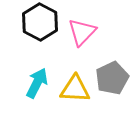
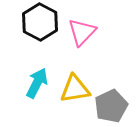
gray pentagon: moved 1 px left, 28 px down
yellow triangle: rotated 12 degrees counterclockwise
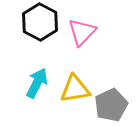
gray pentagon: moved 1 px up
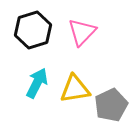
black hexagon: moved 7 px left, 8 px down; rotated 15 degrees clockwise
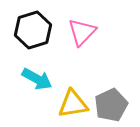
cyan arrow: moved 4 px up; rotated 92 degrees clockwise
yellow triangle: moved 2 px left, 15 px down
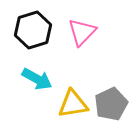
gray pentagon: moved 1 px up
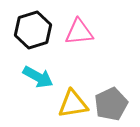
pink triangle: moved 3 px left; rotated 40 degrees clockwise
cyan arrow: moved 1 px right, 2 px up
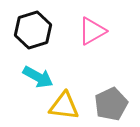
pink triangle: moved 13 px right, 1 px up; rotated 24 degrees counterclockwise
yellow triangle: moved 9 px left, 2 px down; rotated 16 degrees clockwise
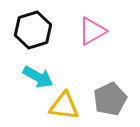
gray pentagon: moved 1 px left, 5 px up
